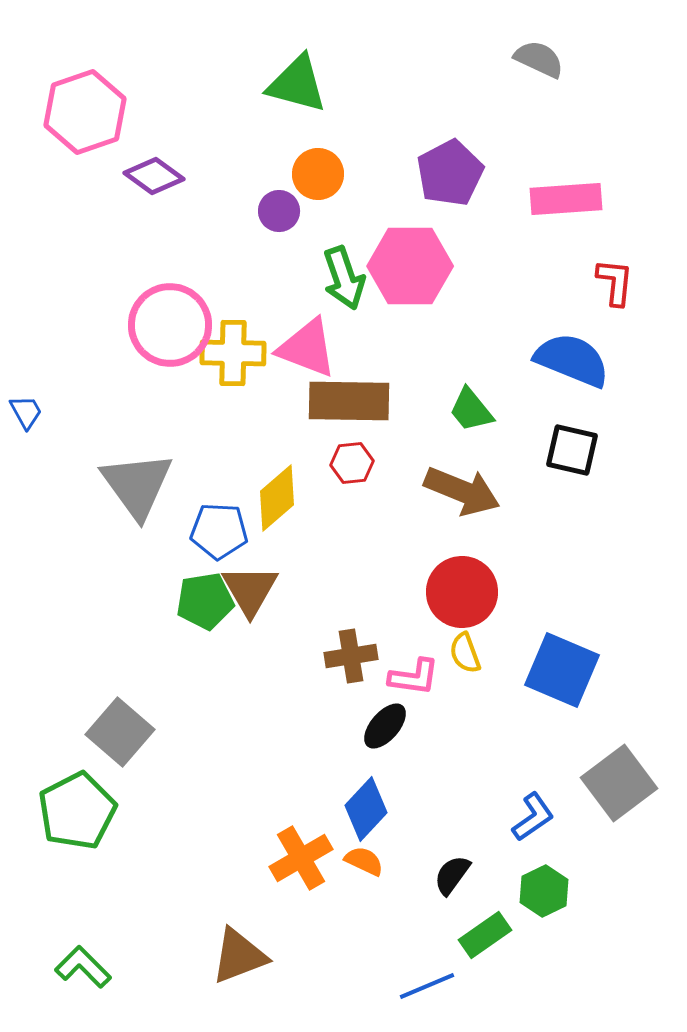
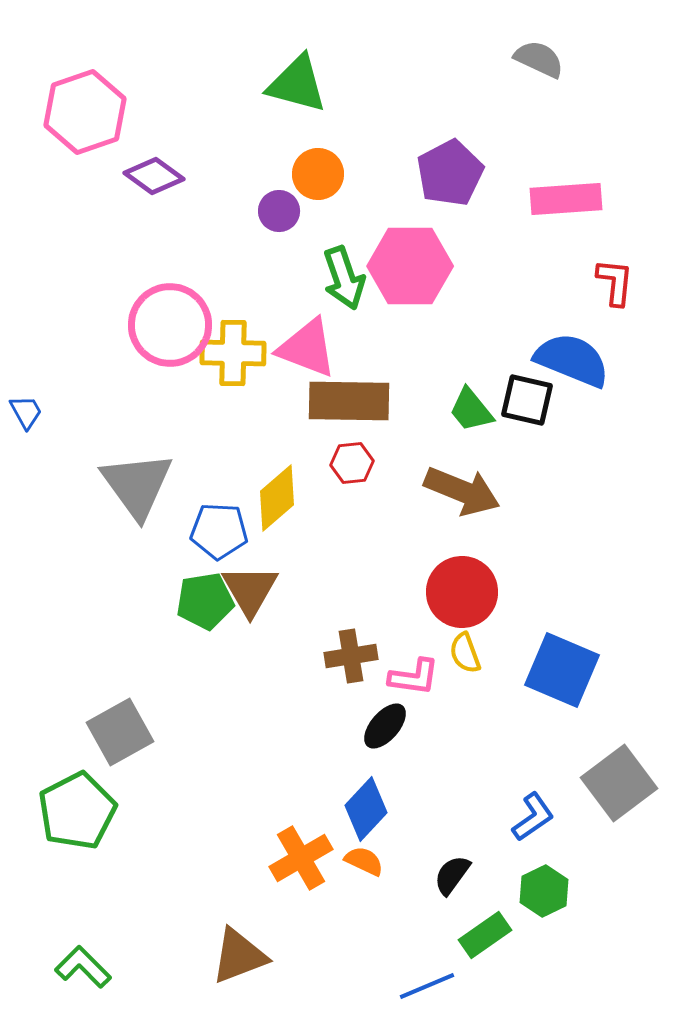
black square at (572, 450): moved 45 px left, 50 px up
gray square at (120, 732): rotated 20 degrees clockwise
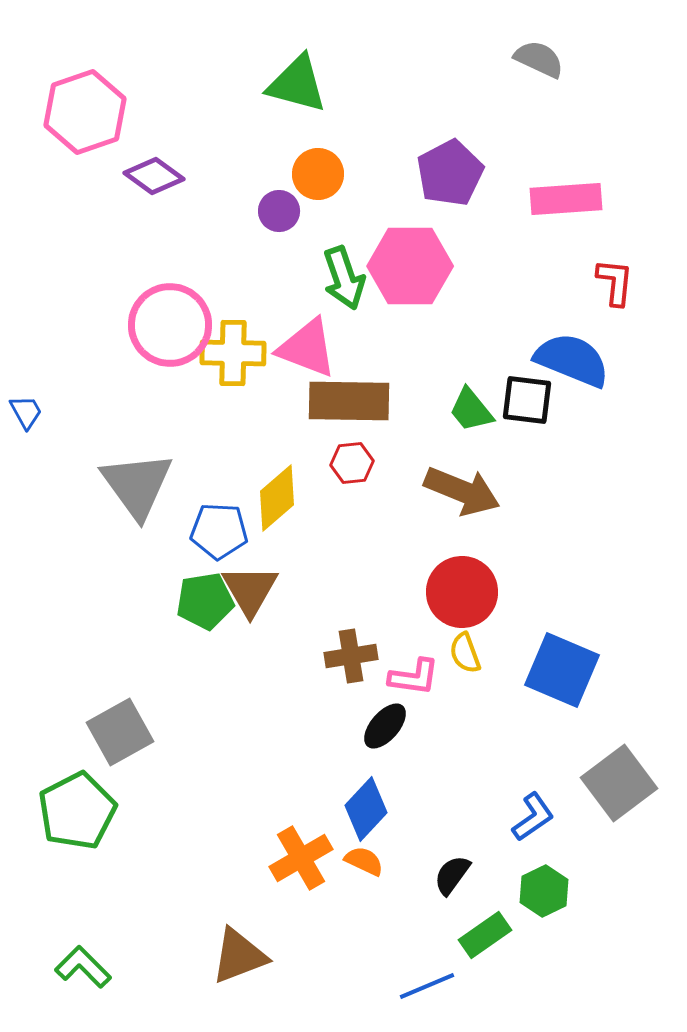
black square at (527, 400): rotated 6 degrees counterclockwise
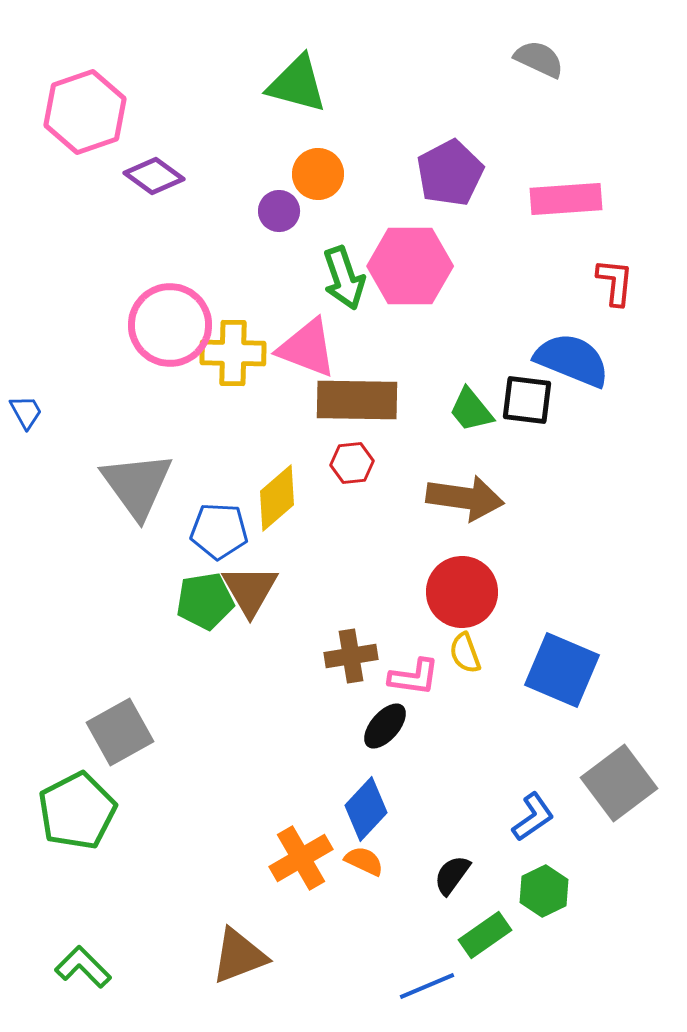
brown rectangle at (349, 401): moved 8 px right, 1 px up
brown arrow at (462, 491): moved 3 px right, 7 px down; rotated 14 degrees counterclockwise
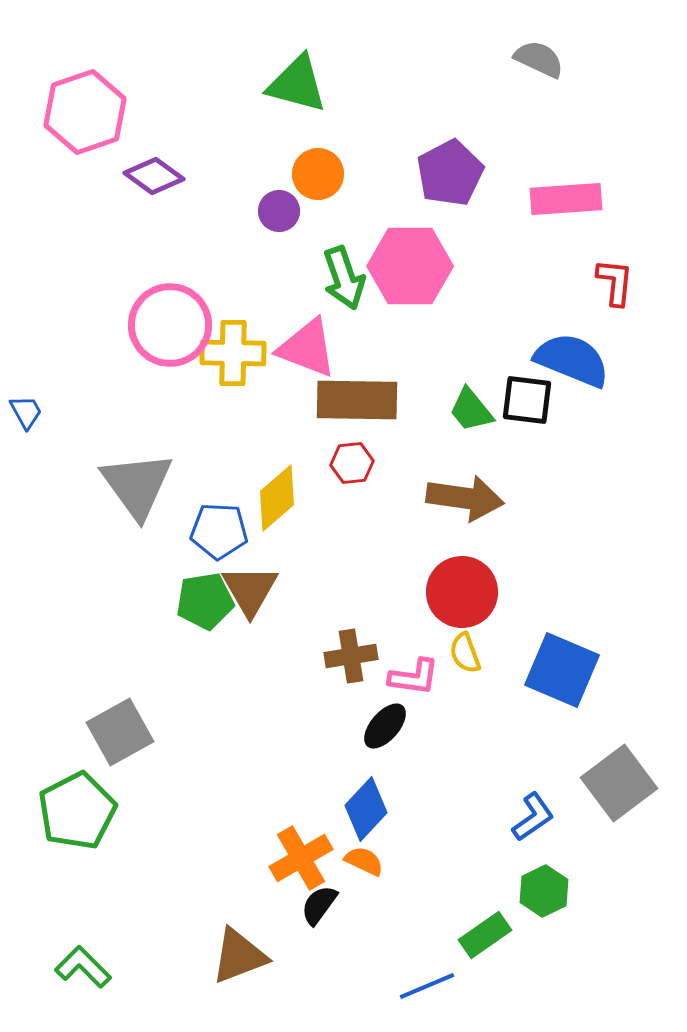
black semicircle at (452, 875): moved 133 px left, 30 px down
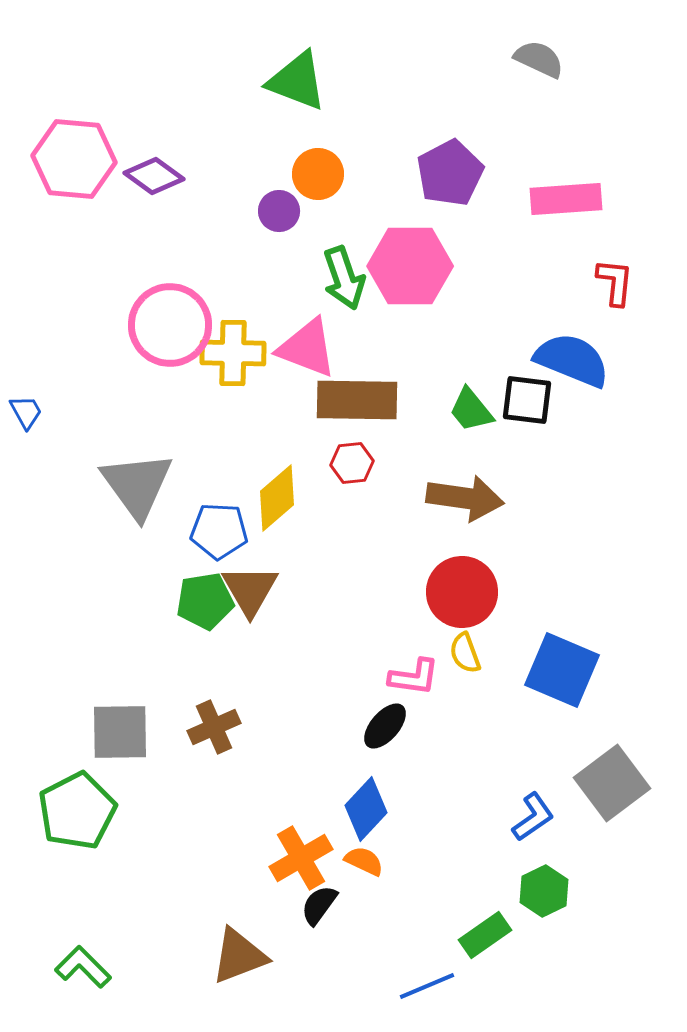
green triangle at (297, 84): moved 3 px up; rotated 6 degrees clockwise
pink hexagon at (85, 112): moved 11 px left, 47 px down; rotated 24 degrees clockwise
brown cross at (351, 656): moved 137 px left, 71 px down; rotated 15 degrees counterclockwise
gray square at (120, 732): rotated 28 degrees clockwise
gray square at (619, 783): moved 7 px left
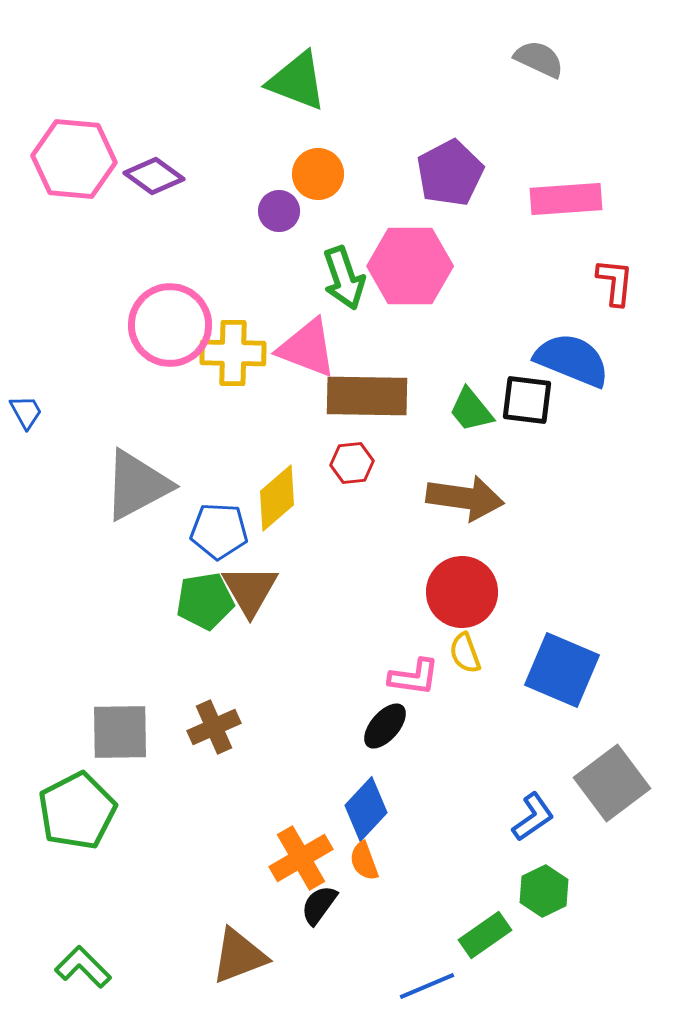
brown rectangle at (357, 400): moved 10 px right, 4 px up
gray triangle at (137, 485): rotated 38 degrees clockwise
orange semicircle at (364, 861): rotated 135 degrees counterclockwise
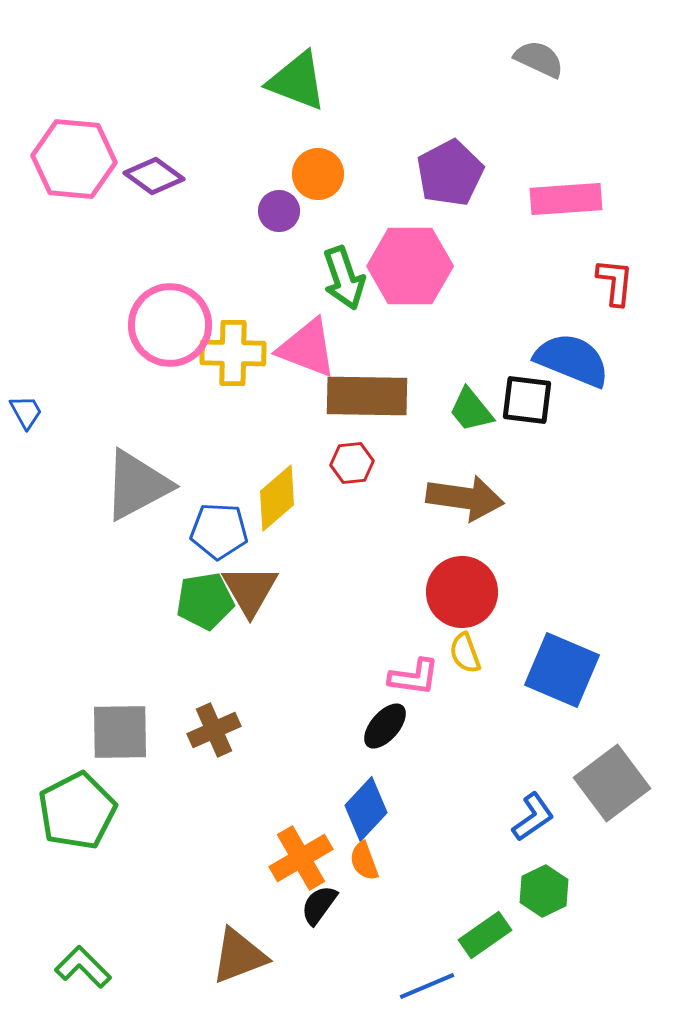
brown cross at (214, 727): moved 3 px down
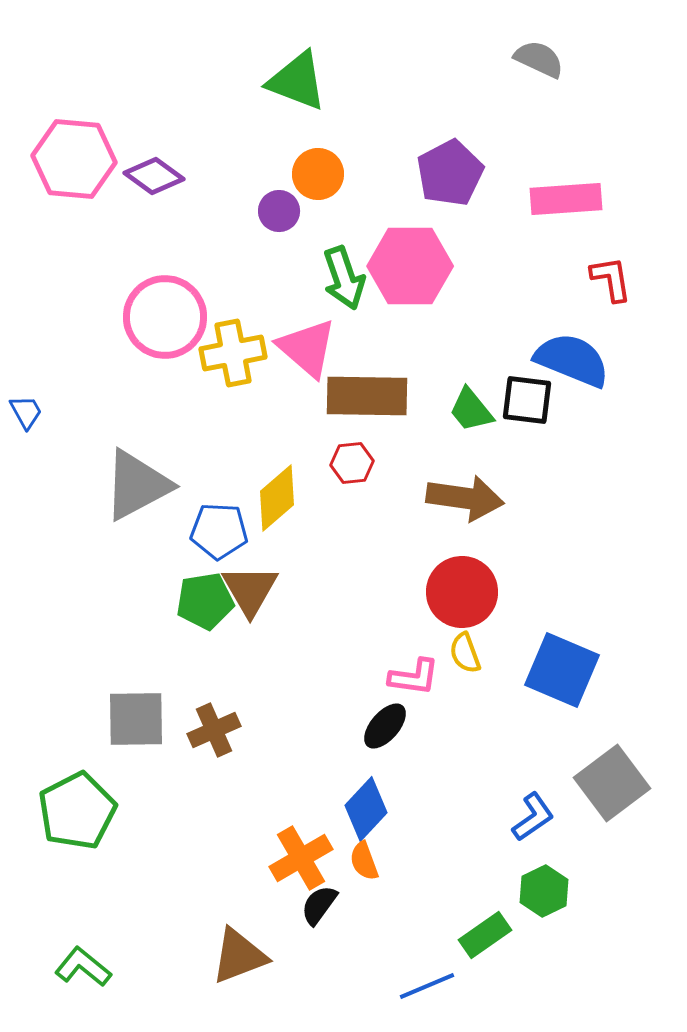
red L-shape at (615, 282): moved 4 px left, 3 px up; rotated 15 degrees counterclockwise
pink circle at (170, 325): moved 5 px left, 8 px up
pink triangle at (307, 348): rotated 20 degrees clockwise
yellow cross at (233, 353): rotated 12 degrees counterclockwise
gray square at (120, 732): moved 16 px right, 13 px up
green L-shape at (83, 967): rotated 6 degrees counterclockwise
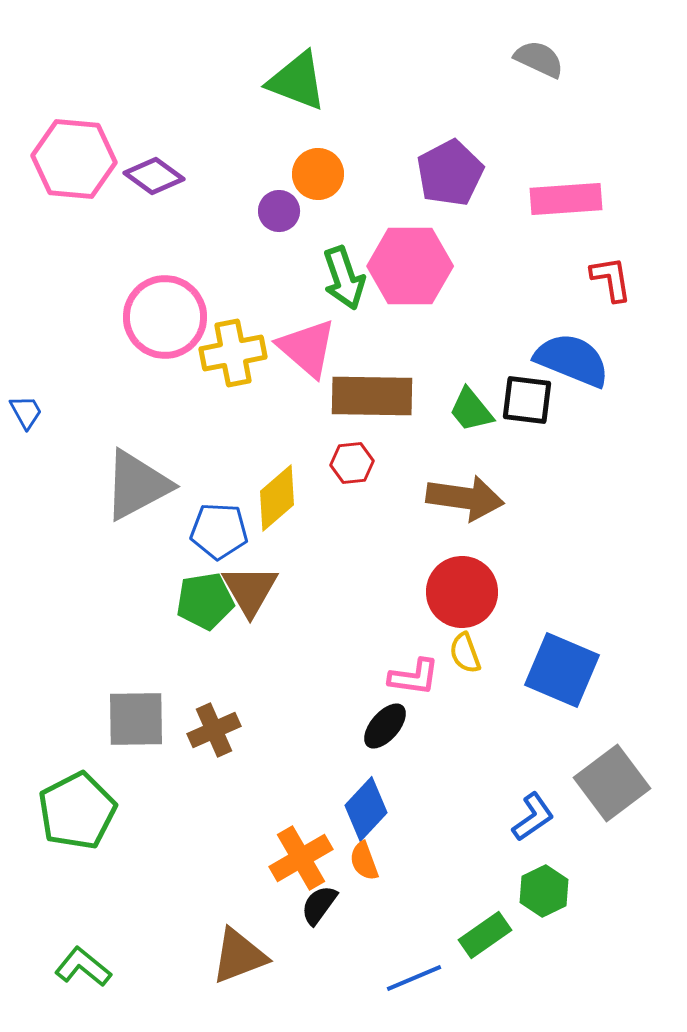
brown rectangle at (367, 396): moved 5 px right
blue line at (427, 986): moved 13 px left, 8 px up
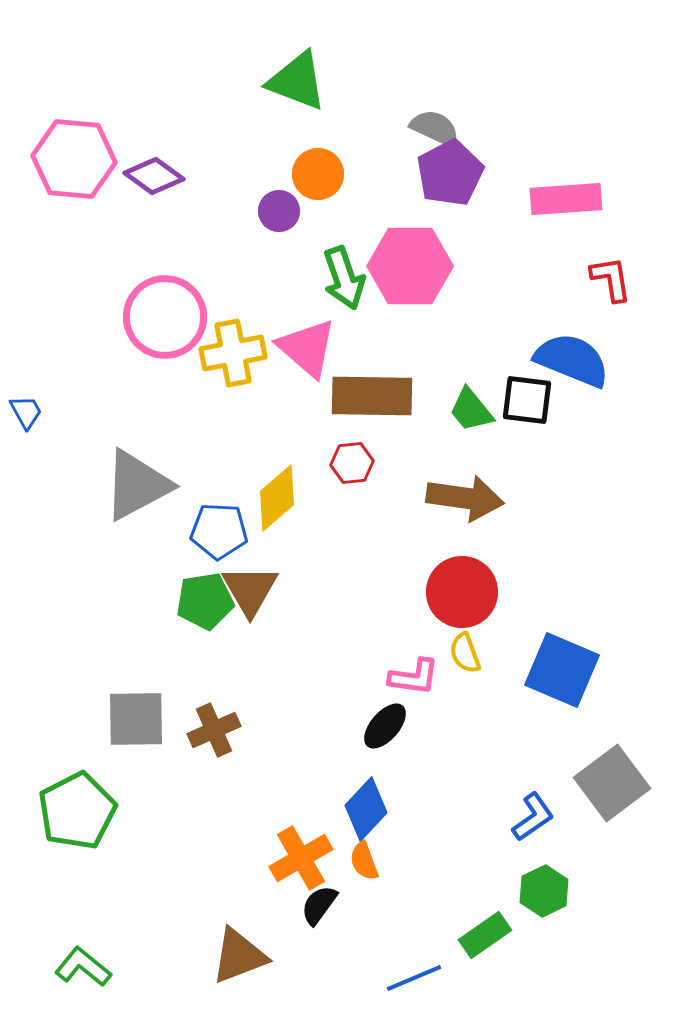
gray semicircle at (539, 59): moved 104 px left, 69 px down
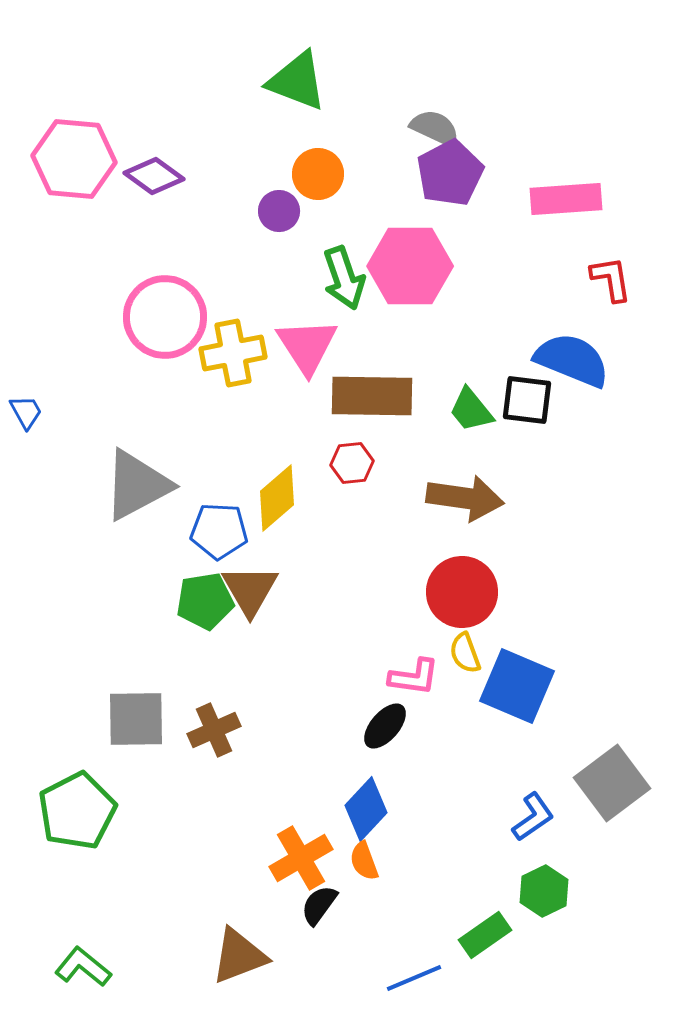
pink triangle at (307, 348): moved 2 px up; rotated 16 degrees clockwise
blue square at (562, 670): moved 45 px left, 16 px down
